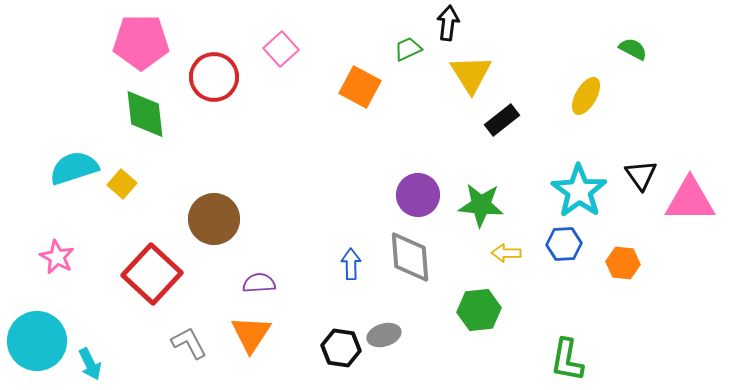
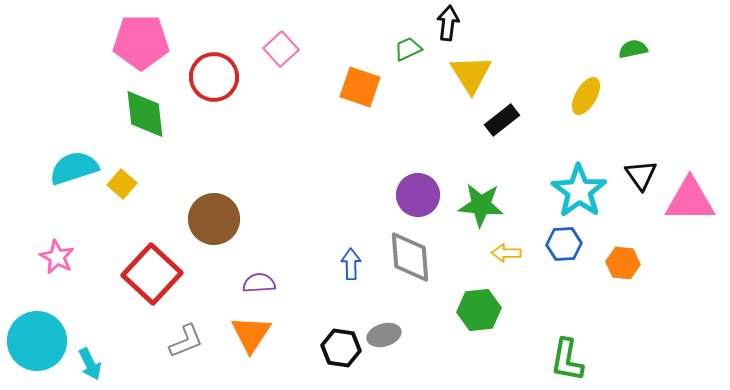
green semicircle: rotated 40 degrees counterclockwise
orange square: rotated 9 degrees counterclockwise
gray L-shape: moved 3 px left, 2 px up; rotated 96 degrees clockwise
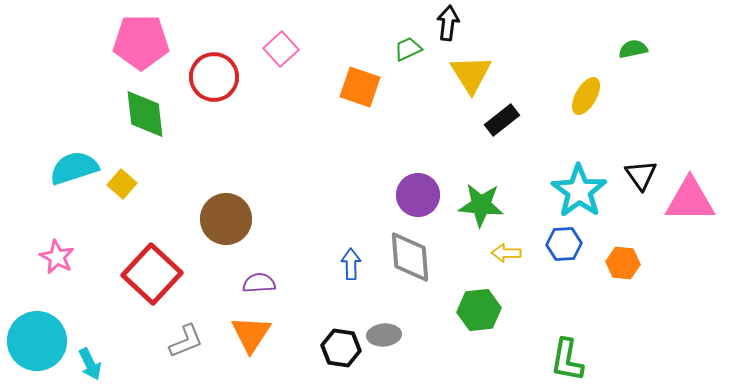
brown circle: moved 12 px right
gray ellipse: rotated 12 degrees clockwise
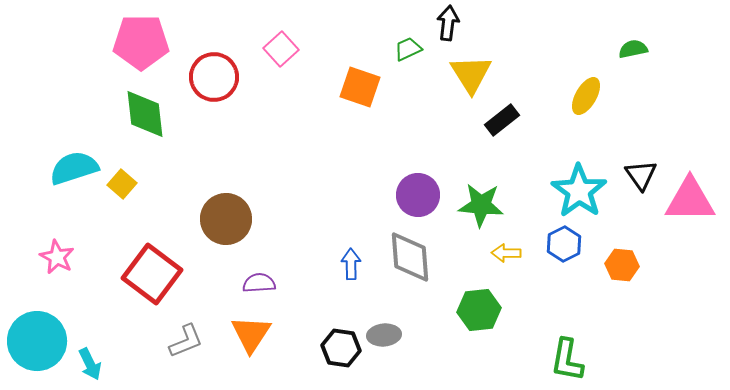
blue hexagon: rotated 24 degrees counterclockwise
orange hexagon: moved 1 px left, 2 px down
red square: rotated 6 degrees counterclockwise
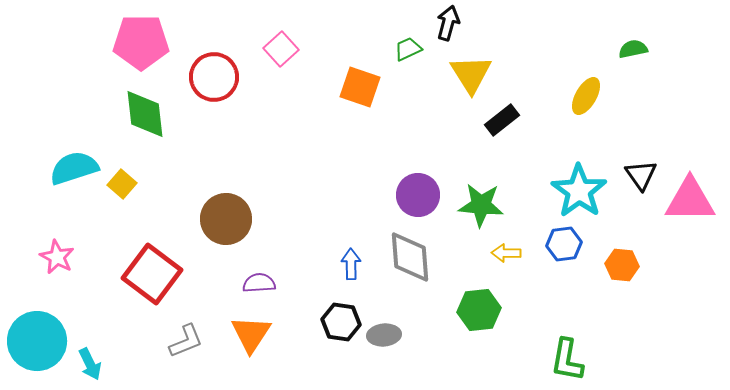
black arrow: rotated 8 degrees clockwise
blue hexagon: rotated 20 degrees clockwise
black hexagon: moved 26 px up
